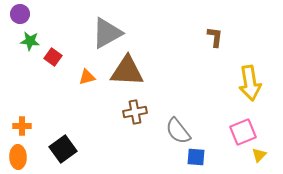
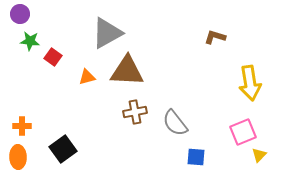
brown L-shape: rotated 80 degrees counterclockwise
gray semicircle: moved 3 px left, 8 px up
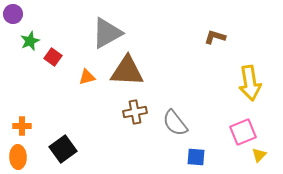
purple circle: moved 7 px left
green star: rotated 30 degrees counterclockwise
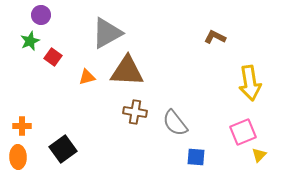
purple circle: moved 28 px right, 1 px down
brown L-shape: rotated 10 degrees clockwise
brown cross: rotated 20 degrees clockwise
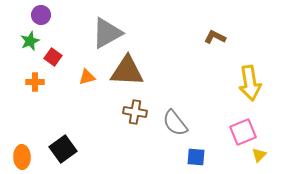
orange cross: moved 13 px right, 44 px up
orange ellipse: moved 4 px right
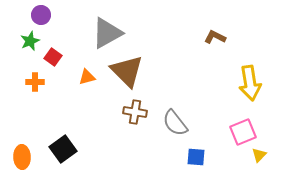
brown triangle: rotated 42 degrees clockwise
